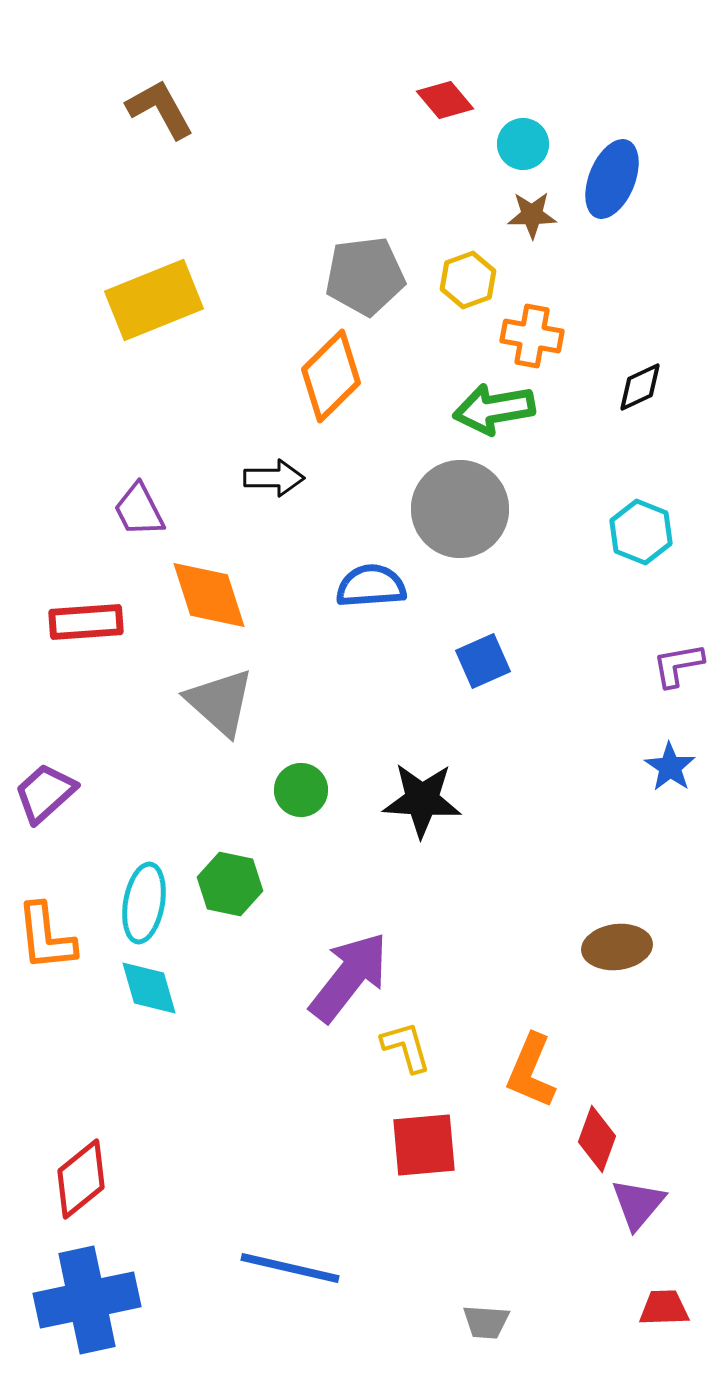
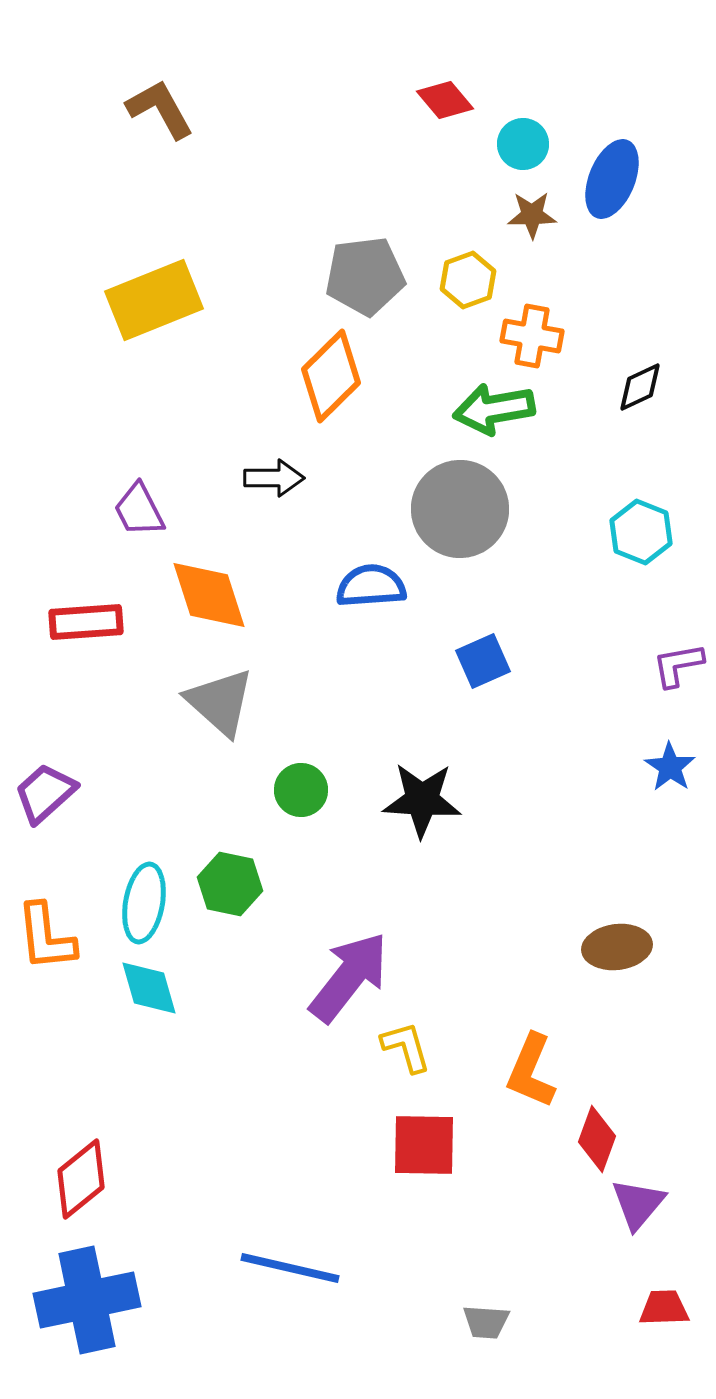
red square at (424, 1145): rotated 6 degrees clockwise
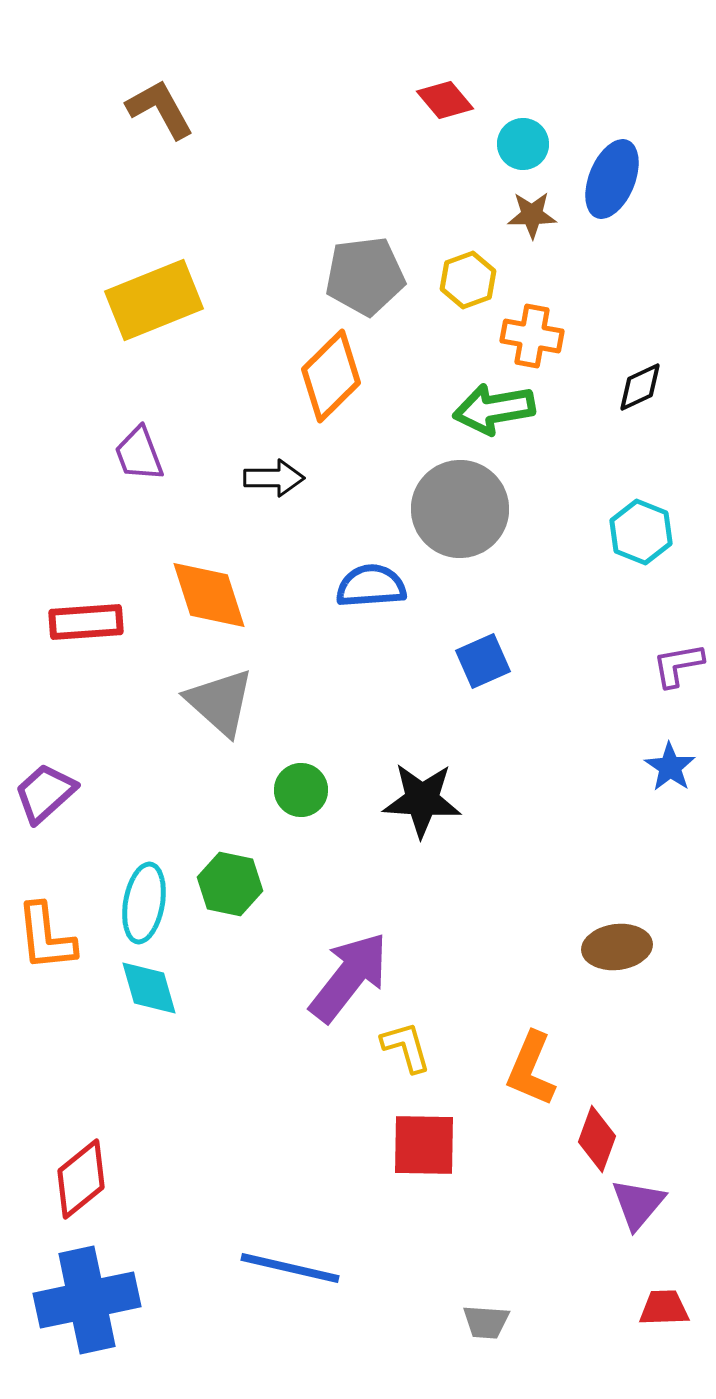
purple trapezoid at (139, 510): moved 56 px up; rotated 6 degrees clockwise
orange L-shape at (531, 1071): moved 2 px up
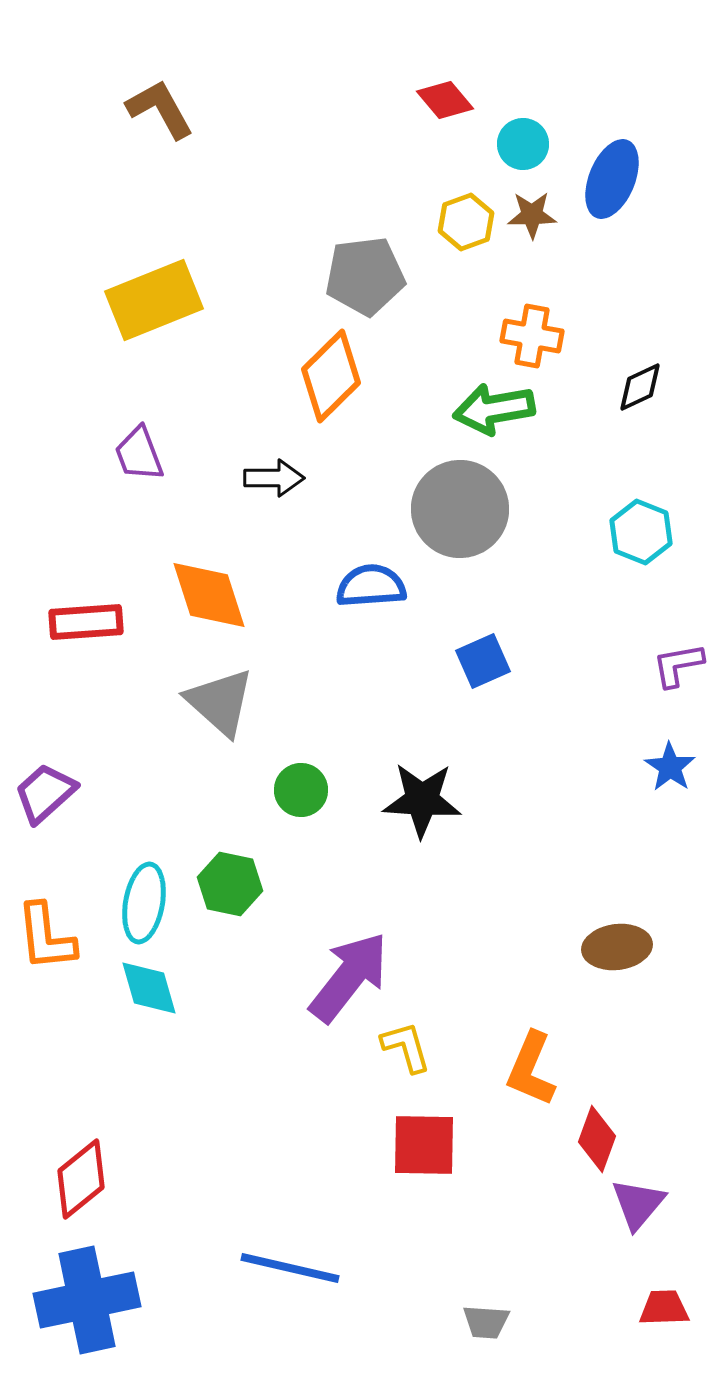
yellow hexagon at (468, 280): moved 2 px left, 58 px up
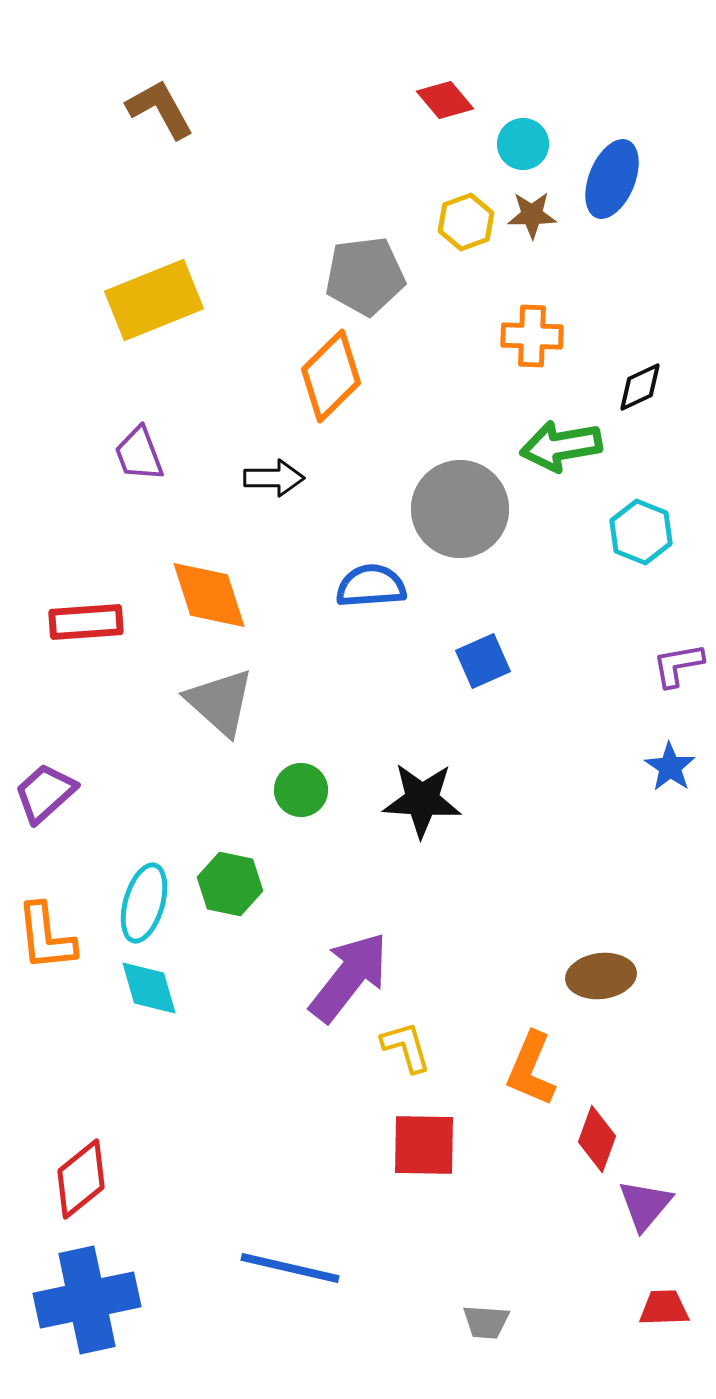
orange cross at (532, 336): rotated 8 degrees counterclockwise
green arrow at (494, 409): moved 67 px right, 37 px down
cyan ellipse at (144, 903): rotated 6 degrees clockwise
brown ellipse at (617, 947): moved 16 px left, 29 px down
purple triangle at (638, 1204): moved 7 px right, 1 px down
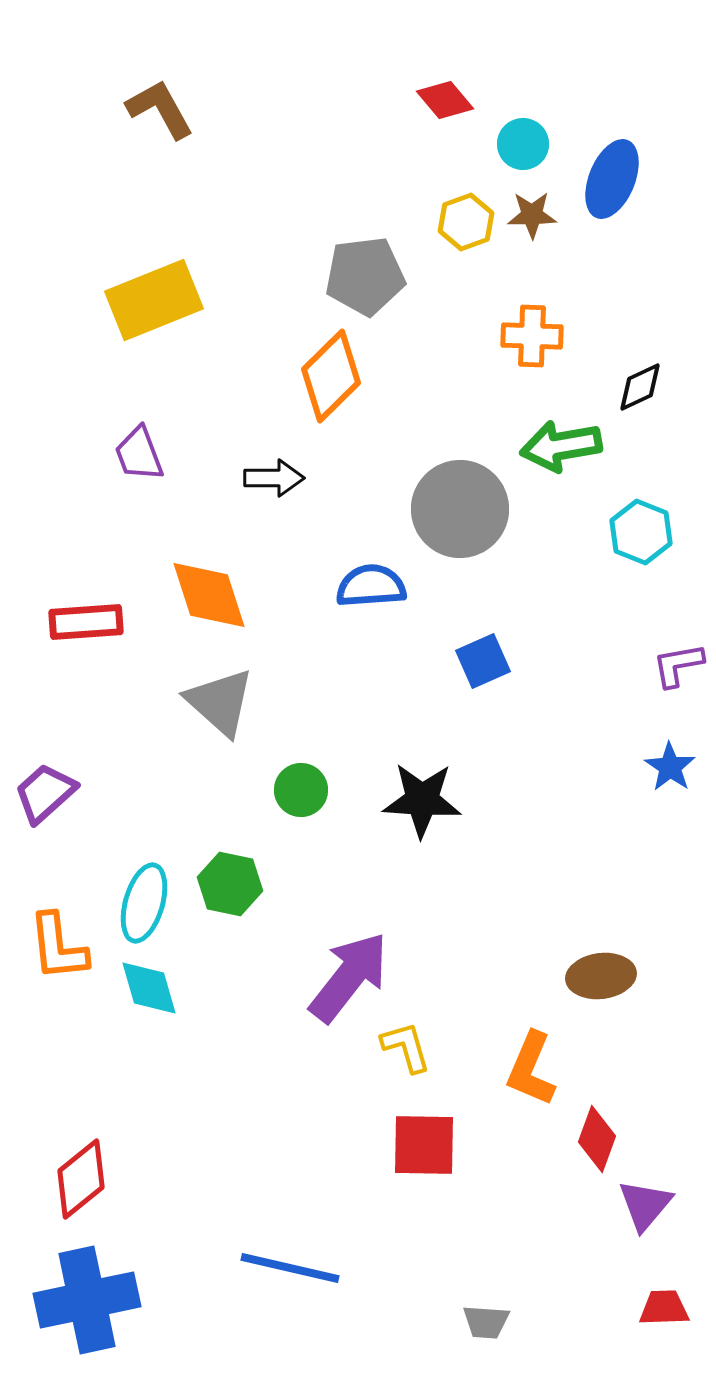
orange L-shape at (46, 937): moved 12 px right, 10 px down
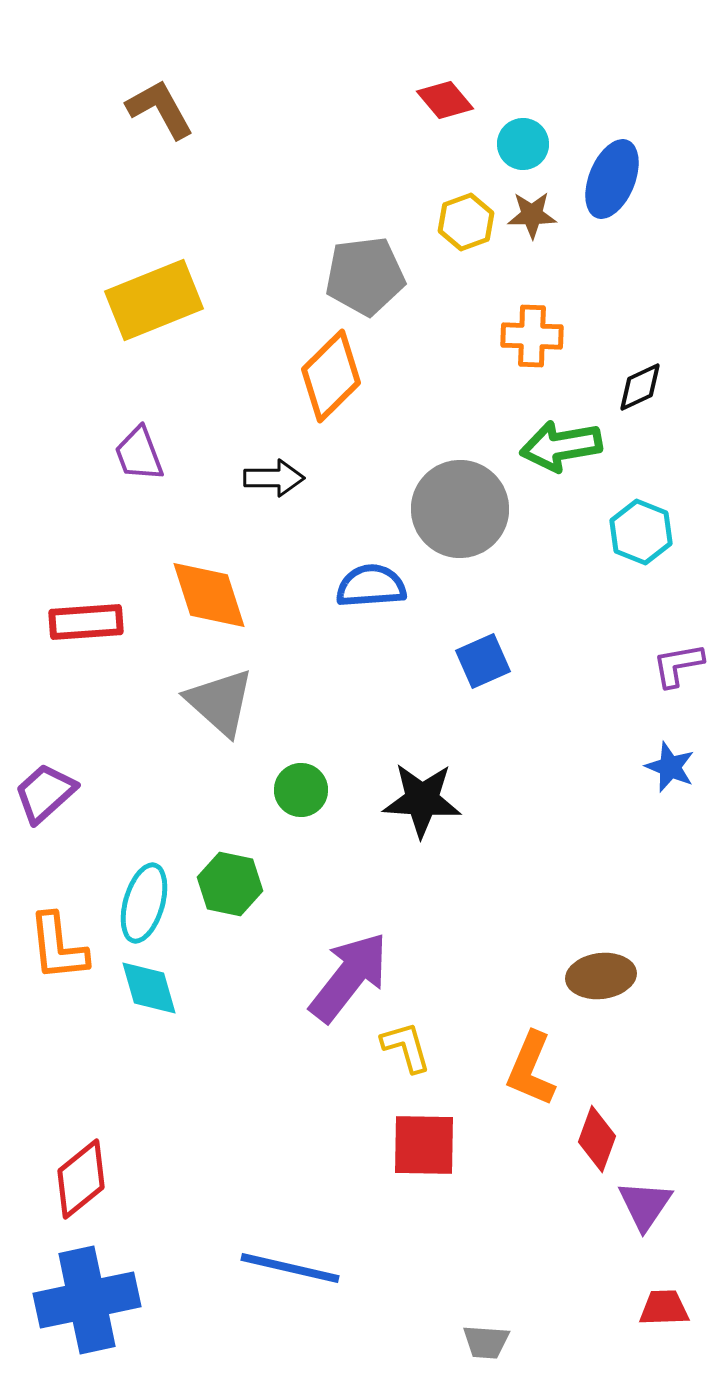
blue star at (670, 767): rotated 12 degrees counterclockwise
purple triangle at (645, 1205): rotated 6 degrees counterclockwise
gray trapezoid at (486, 1322): moved 20 px down
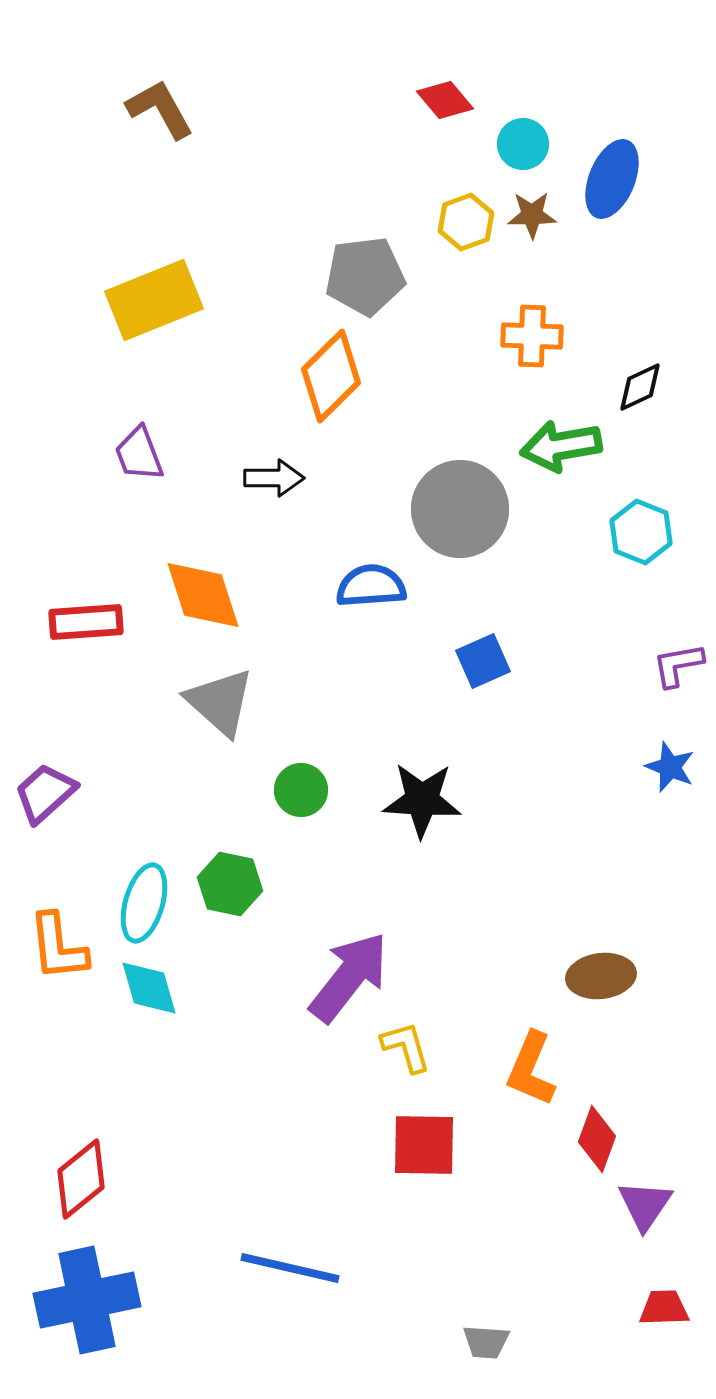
orange diamond at (209, 595): moved 6 px left
